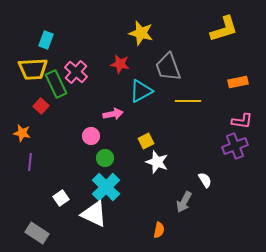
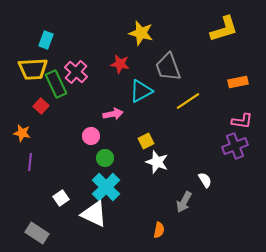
yellow line: rotated 35 degrees counterclockwise
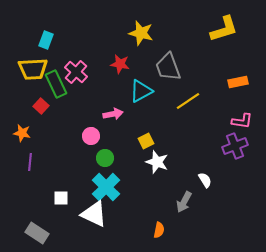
white square: rotated 35 degrees clockwise
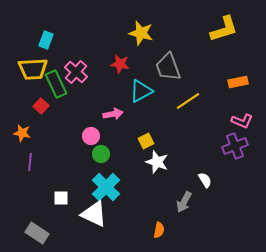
pink L-shape: rotated 15 degrees clockwise
green circle: moved 4 px left, 4 px up
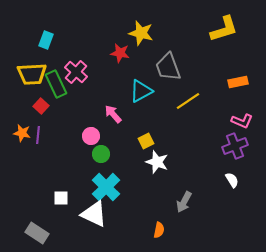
red star: moved 11 px up
yellow trapezoid: moved 1 px left, 5 px down
pink arrow: rotated 120 degrees counterclockwise
purple line: moved 8 px right, 27 px up
white semicircle: moved 27 px right
